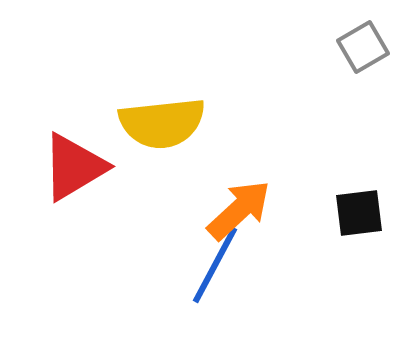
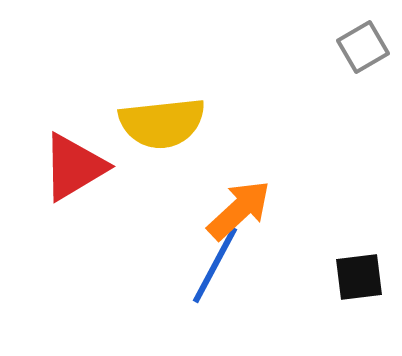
black square: moved 64 px down
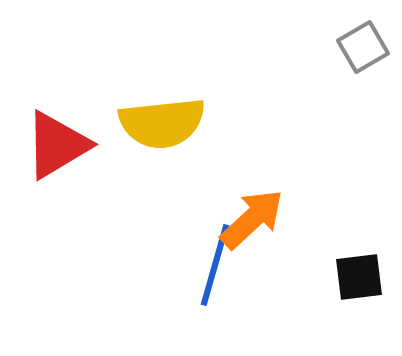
red triangle: moved 17 px left, 22 px up
orange arrow: moved 13 px right, 9 px down
blue line: rotated 12 degrees counterclockwise
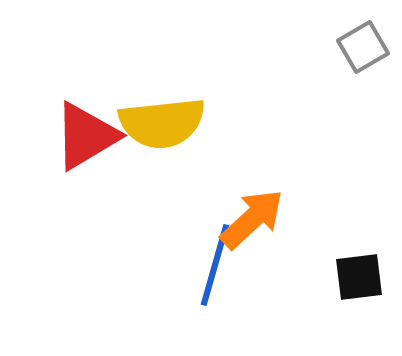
red triangle: moved 29 px right, 9 px up
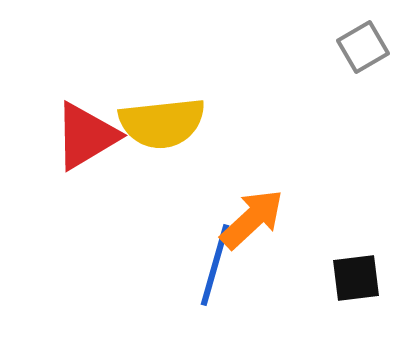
black square: moved 3 px left, 1 px down
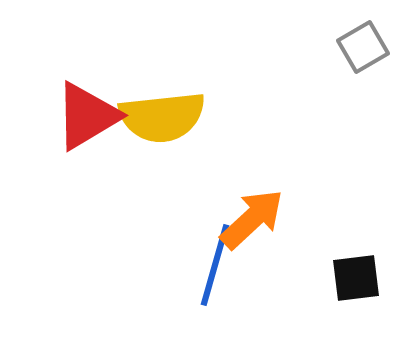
yellow semicircle: moved 6 px up
red triangle: moved 1 px right, 20 px up
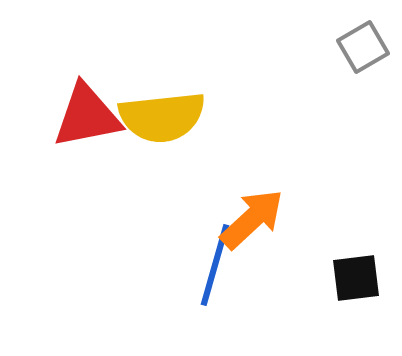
red triangle: rotated 20 degrees clockwise
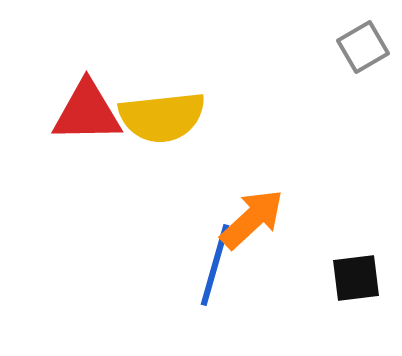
red triangle: moved 4 px up; rotated 10 degrees clockwise
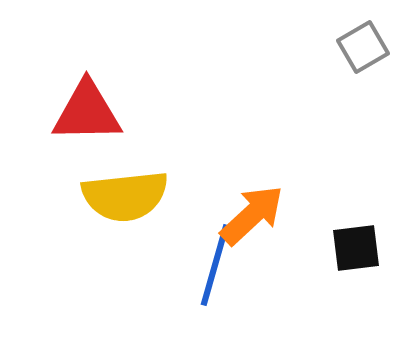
yellow semicircle: moved 37 px left, 79 px down
orange arrow: moved 4 px up
black square: moved 30 px up
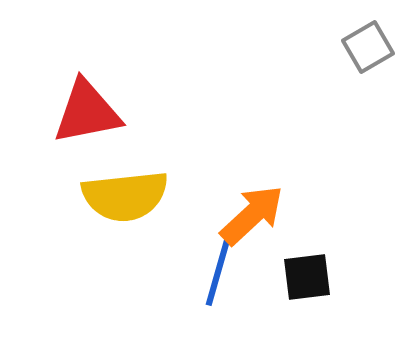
gray square: moved 5 px right
red triangle: rotated 10 degrees counterclockwise
black square: moved 49 px left, 29 px down
blue line: moved 5 px right
